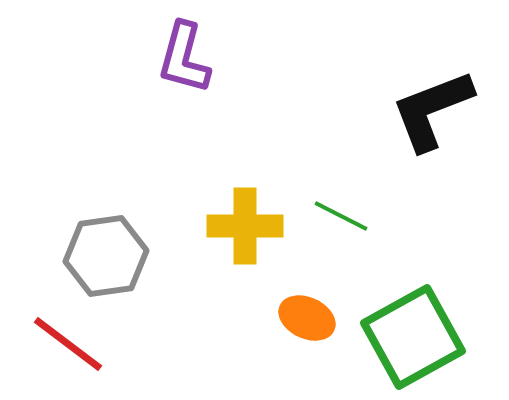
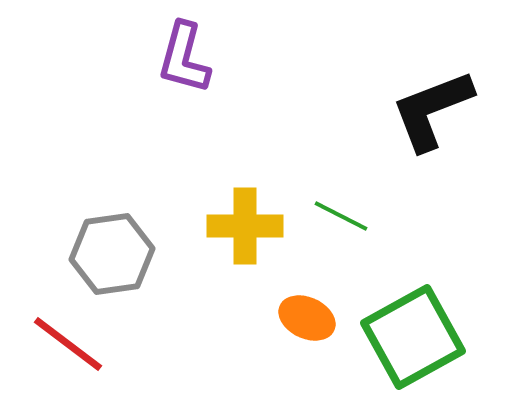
gray hexagon: moved 6 px right, 2 px up
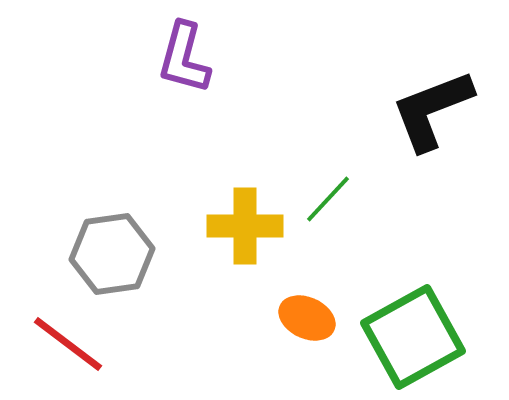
green line: moved 13 px left, 17 px up; rotated 74 degrees counterclockwise
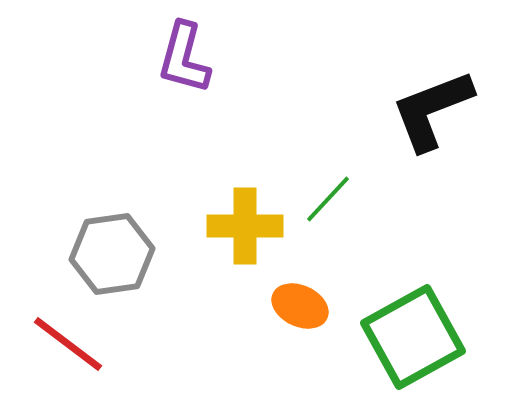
orange ellipse: moved 7 px left, 12 px up
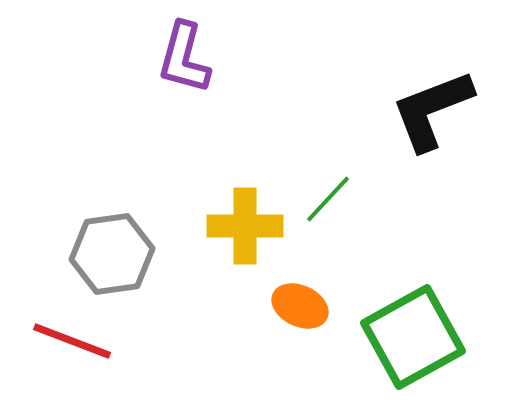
red line: moved 4 px right, 3 px up; rotated 16 degrees counterclockwise
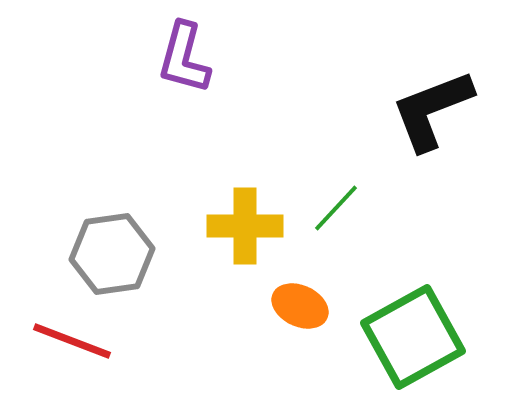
green line: moved 8 px right, 9 px down
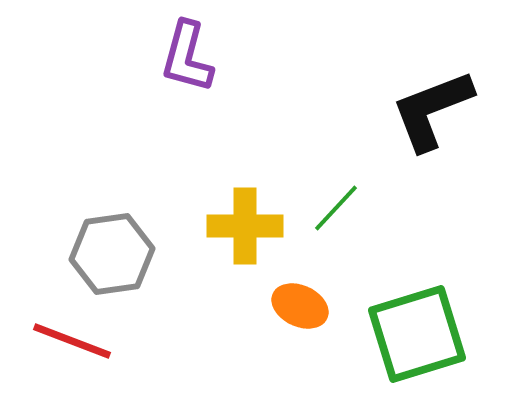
purple L-shape: moved 3 px right, 1 px up
green square: moved 4 px right, 3 px up; rotated 12 degrees clockwise
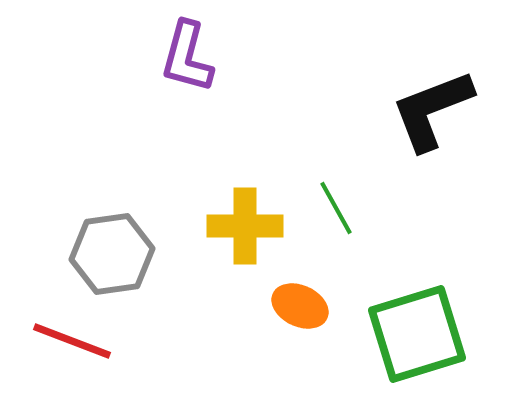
green line: rotated 72 degrees counterclockwise
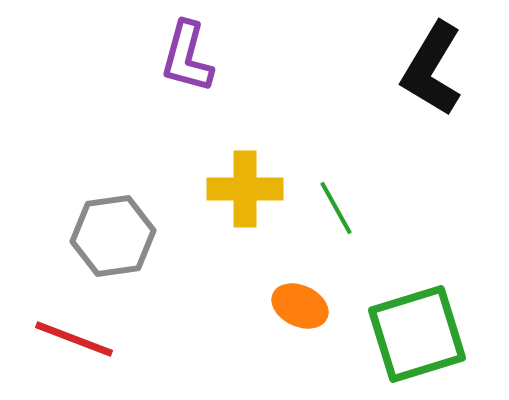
black L-shape: moved 41 px up; rotated 38 degrees counterclockwise
yellow cross: moved 37 px up
gray hexagon: moved 1 px right, 18 px up
red line: moved 2 px right, 2 px up
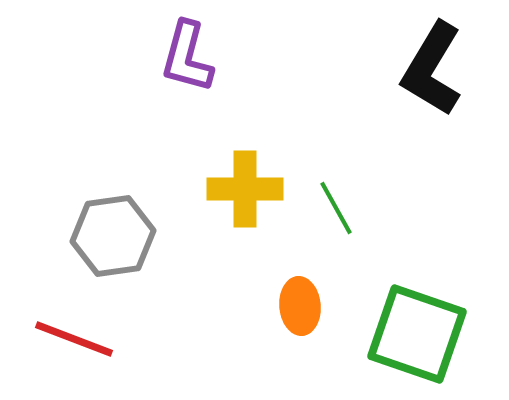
orange ellipse: rotated 60 degrees clockwise
green square: rotated 36 degrees clockwise
